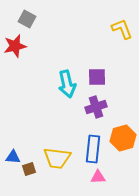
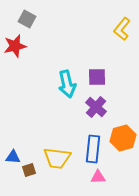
yellow L-shape: rotated 120 degrees counterclockwise
purple cross: rotated 30 degrees counterclockwise
brown square: moved 1 px down
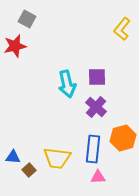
brown square: rotated 24 degrees counterclockwise
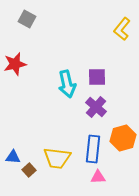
red star: moved 18 px down
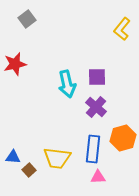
gray square: rotated 24 degrees clockwise
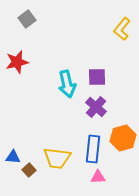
red star: moved 2 px right, 2 px up
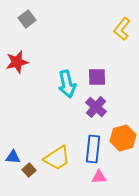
yellow trapezoid: rotated 40 degrees counterclockwise
pink triangle: moved 1 px right
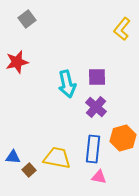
yellow trapezoid: rotated 136 degrees counterclockwise
pink triangle: rotated 14 degrees clockwise
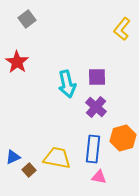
red star: rotated 25 degrees counterclockwise
blue triangle: rotated 28 degrees counterclockwise
